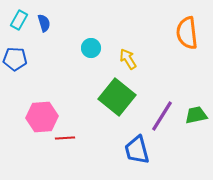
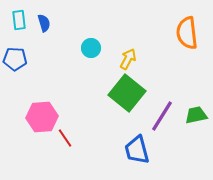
cyan rectangle: rotated 36 degrees counterclockwise
yellow arrow: rotated 60 degrees clockwise
green square: moved 10 px right, 4 px up
red line: rotated 60 degrees clockwise
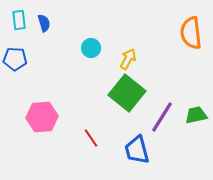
orange semicircle: moved 4 px right
purple line: moved 1 px down
red line: moved 26 px right
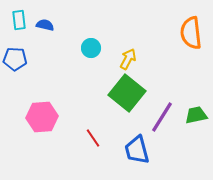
blue semicircle: moved 1 px right, 2 px down; rotated 60 degrees counterclockwise
red line: moved 2 px right
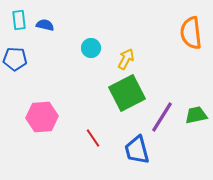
yellow arrow: moved 2 px left
green square: rotated 24 degrees clockwise
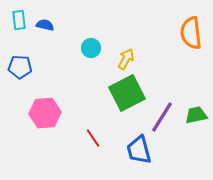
blue pentagon: moved 5 px right, 8 px down
pink hexagon: moved 3 px right, 4 px up
blue trapezoid: moved 2 px right
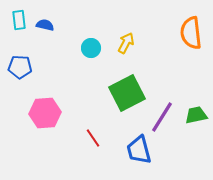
yellow arrow: moved 16 px up
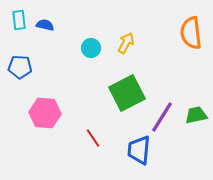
pink hexagon: rotated 8 degrees clockwise
blue trapezoid: rotated 20 degrees clockwise
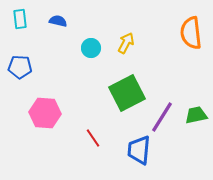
cyan rectangle: moved 1 px right, 1 px up
blue semicircle: moved 13 px right, 4 px up
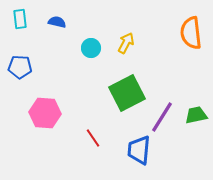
blue semicircle: moved 1 px left, 1 px down
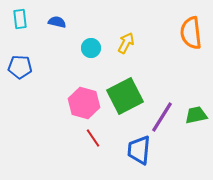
green square: moved 2 px left, 3 px down
pink hexagon: moved 39 px right, 10 px up; rotated 12 degrees clockwise
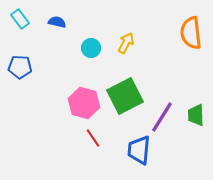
cyan rectangle: rotated 30 degrees counterclockwise
green trapezoid: rotated 80 degrees counterclockwise
